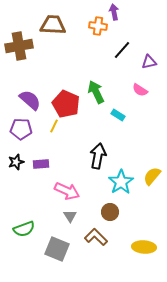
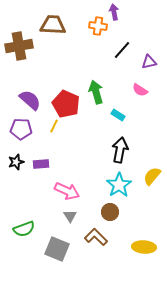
green arrow: rotated 10 degrees clockwise
black arrow: moved 22 px right, 6 px up
cyan star: moved 2 px left, 3 px down
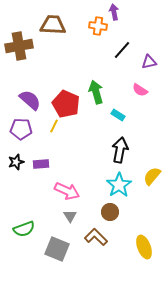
yellow ellipse: rotated 65 degrees clockwise
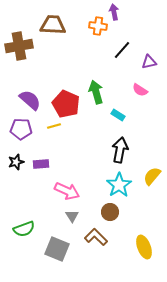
yellow line: rotated 48 degrees clockwise
gray triangle: moved 2 px right
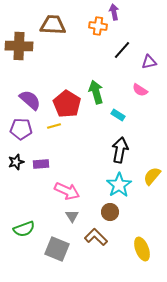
brown cross: rotated 12 degrees clockwise
red pentagon: moved 1 px right; rotated 8 degrees clockwise
yellow ellipse: moved 2 px left, 2 px down
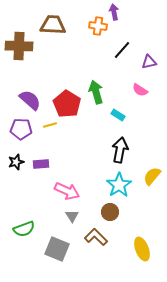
yellow line: moved 4 px left, 1 px up
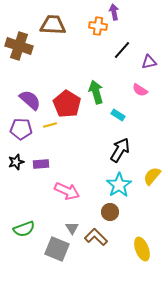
brown cross: rotated 16 degrees clockwise
black arrow: rotated 20 degrees clockwise
gray triangle: moved 12 px down
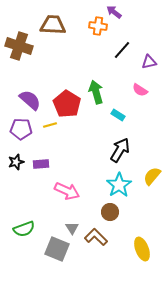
purple arrow: rotated 42 degrees counterclockwise
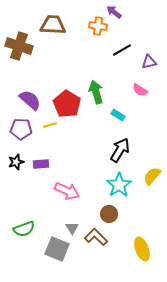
black line: rotated 18 degrees clockwise
brown circle: moved 1 px left, 2 px down
